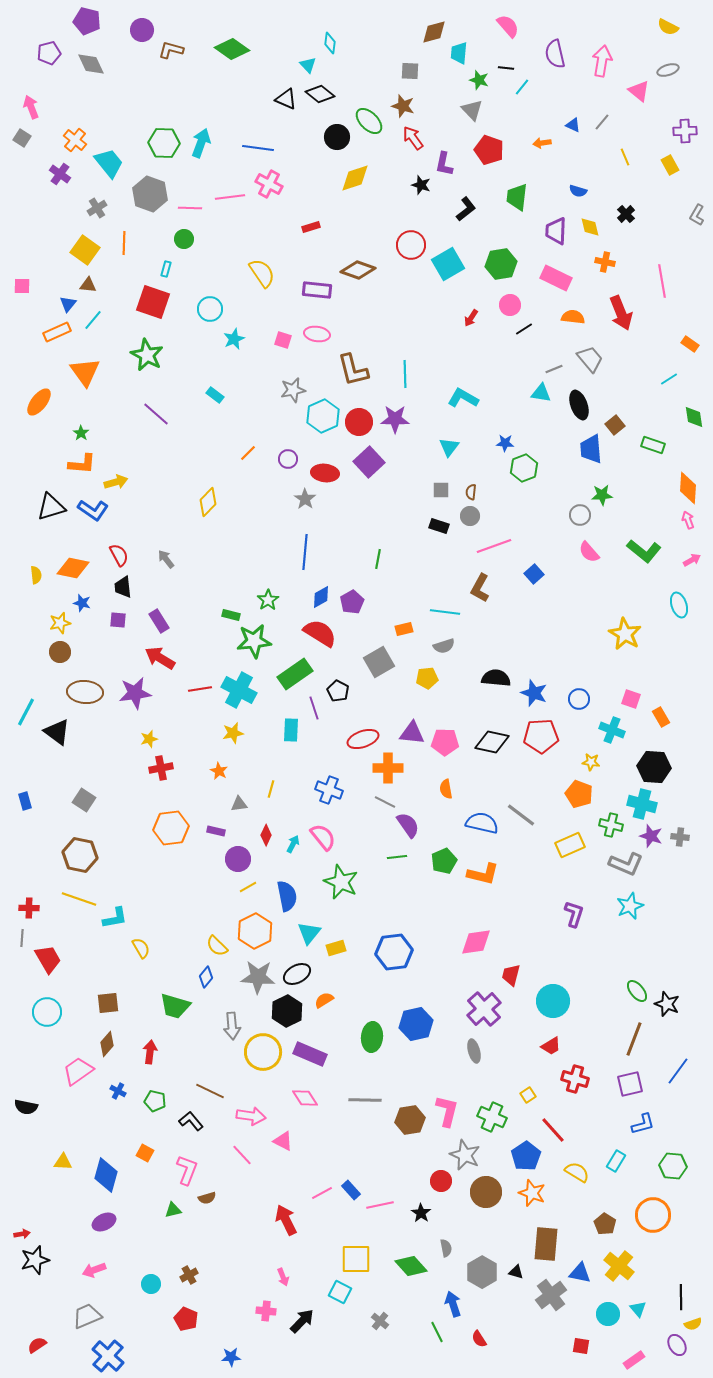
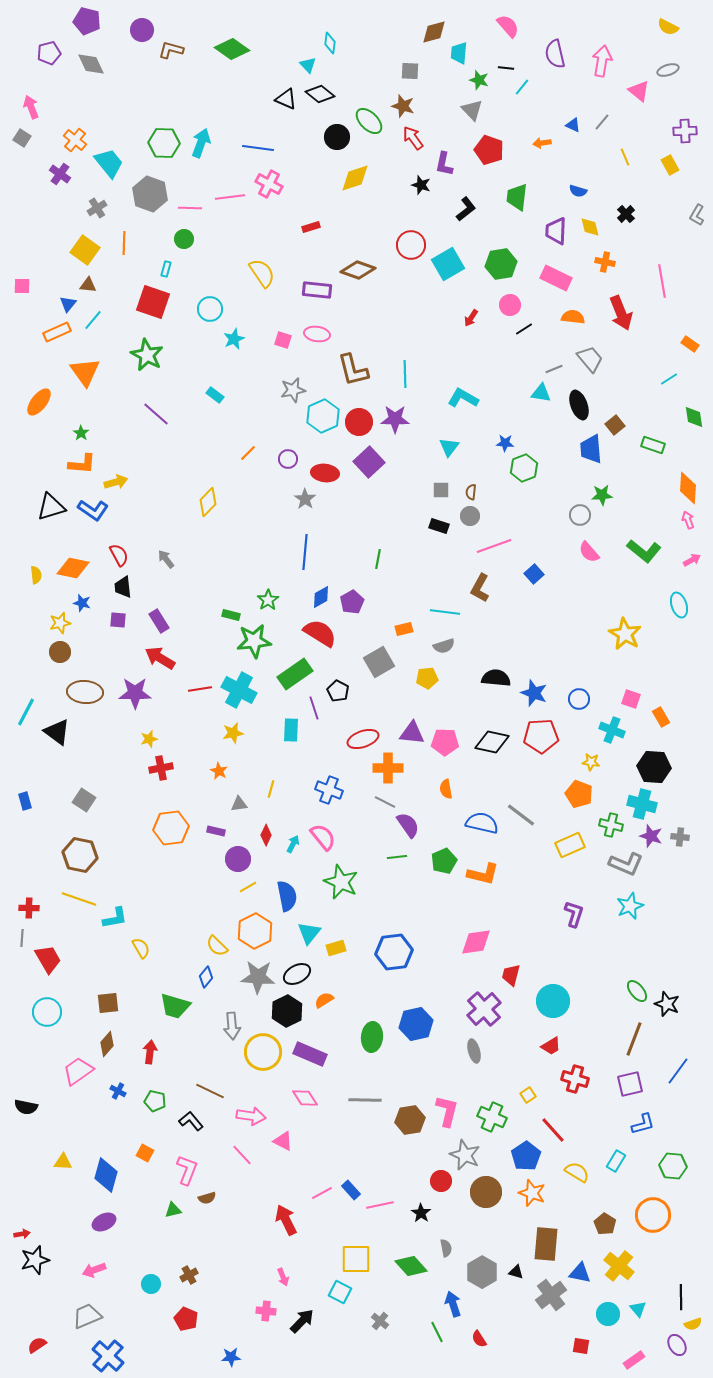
purple star at (135, 693): rotated 8 degrees clockwise
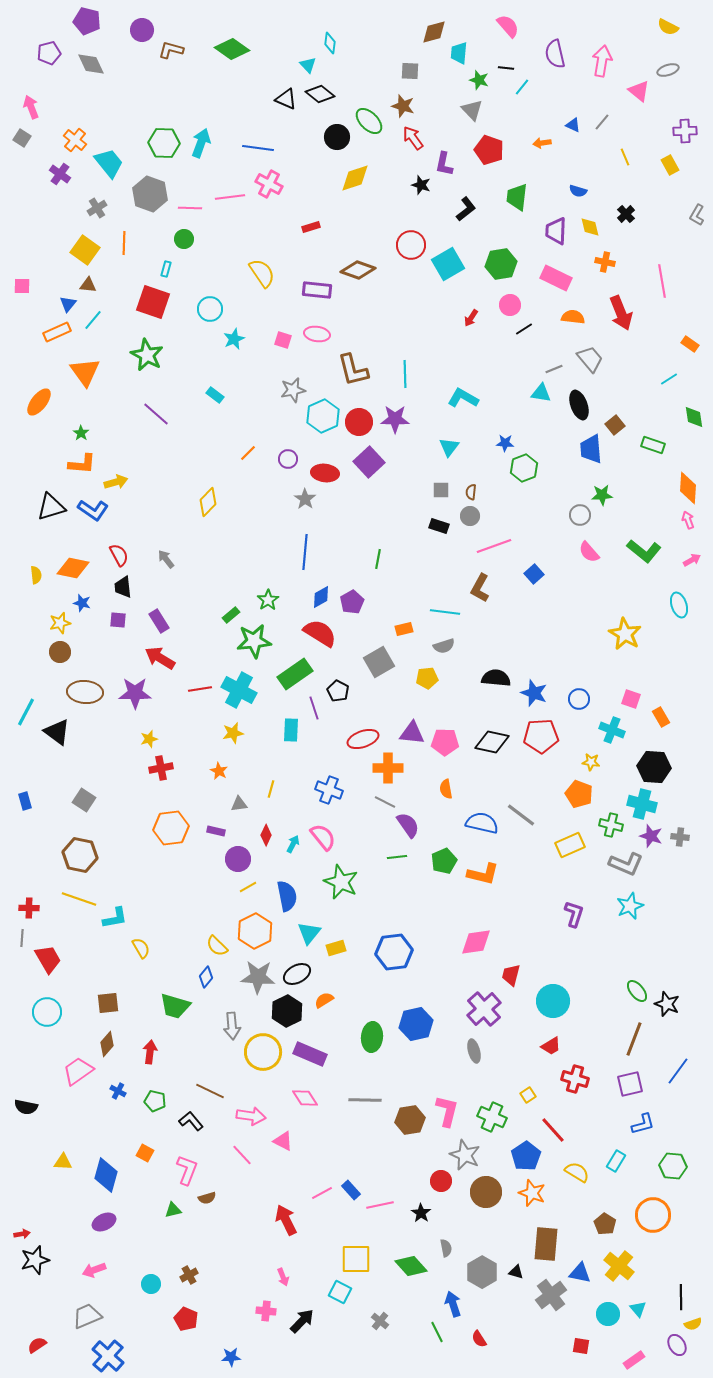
green rectangle at (231, 615): rotated 54 degrees counterclockwise
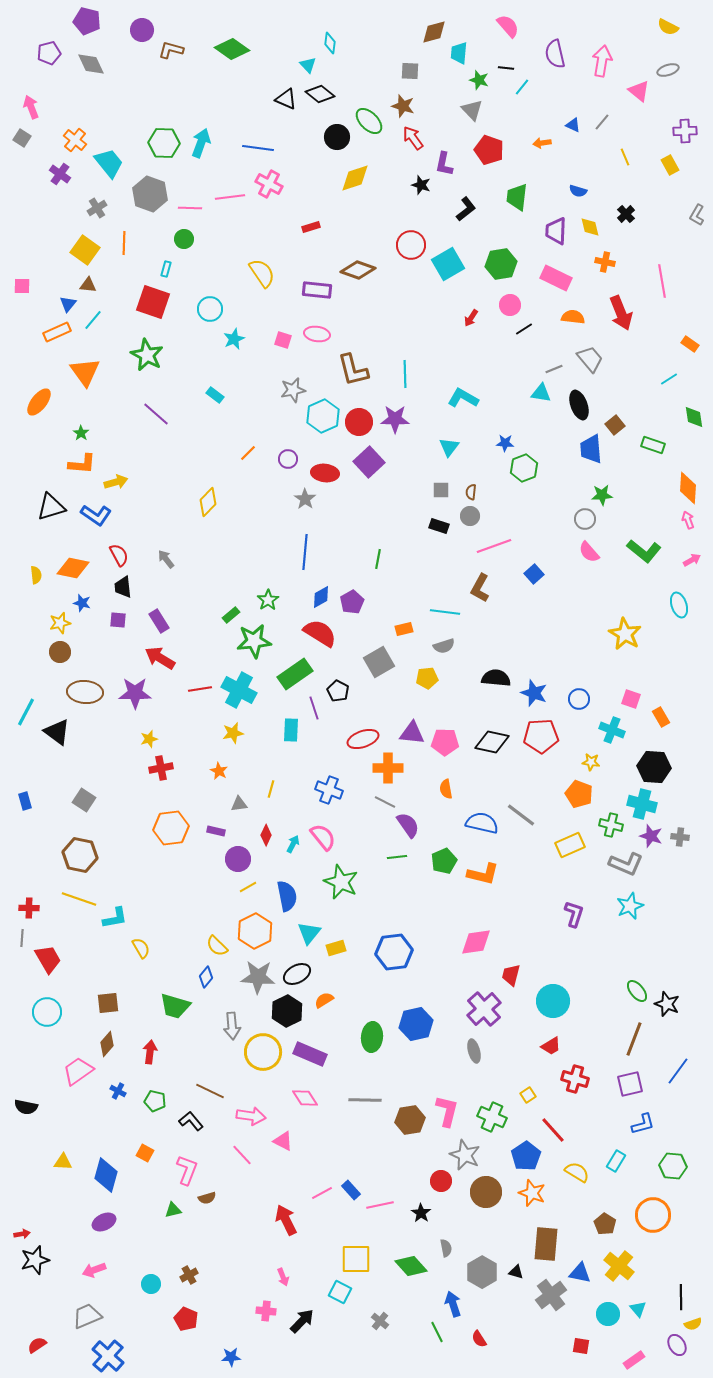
blue L-shape at (93, 510): moved 3 px right, 5 px down
gray circle at (580, 515): moved 5 px right, 4 px down
